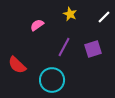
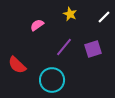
purple line: rotated 12 degrees clockwise
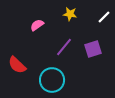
yellow star: rotated 16 degrees counterclockwise
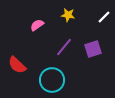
yellow star: moved 2 px left, 1 px down
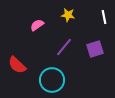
white line: rotated 56 degrees counterclockwise
purple square: moved 2 px right
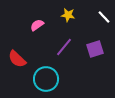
white line: rotated 32 degrees counterclockwise
red semicircle: moved 6 px up
cyan circle: moved 6 px left, 1 px up
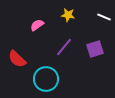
white line: rotated 24 degrees counterclockwise
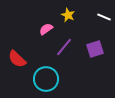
yellow star: rotated 16 degrees clockwise
pink semicircle: moved 9 px right, 4 px down
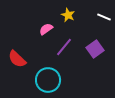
purple square: rotated 18 degrees counterclockwise
cyan circle: moved 2 px right, 1 px down
